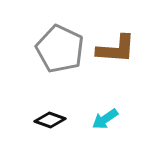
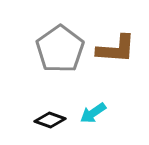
gray pentagon: rotated 12 degrees clockwise
cyan arrow: moved 12 px left, 6 px up
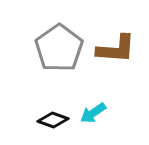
gray pentagon: moved 1 px left, 1 px up
black diamond: moved 3 px right
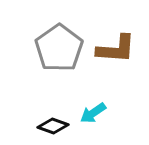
black diamond: moved 6 px down
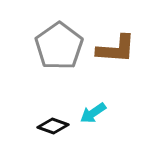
gray pentagon: moved 2 px up
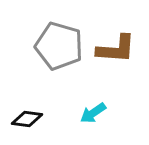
gray pentagon: rotated 21 degrees counterclockwise
black diamond: moved 26 px left, 7 px up; rotated 12 degrees counterclockwise
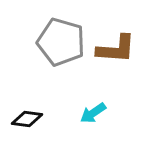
gray pentagon: moved 2 px right, 4 px up
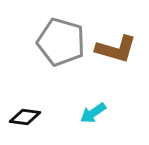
brown L-shape: rotated 12 degrees clockwise
black diamond: moved 2 px left, 2 px up
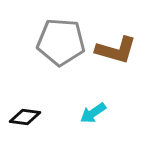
gray pentagon: rotated 12 degrees counterclockwise
brown L-shape: moved 1 px down
